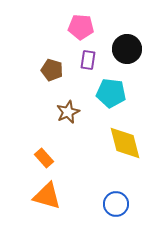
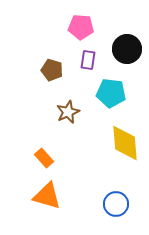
yellow diamond: rotated 9 degrees clockwise
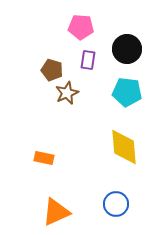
cyan pentagon: moved 16 px right, 1 px up
brown star: moved 1 px left, 19 px up
yellow diamond: moved 1 px left, 4 px down
orange rectangle: rotated 36 degrees counterclockwise
orange triangle: moved 9 px right, 16 px down; rotated 40 degrees counterclockwise
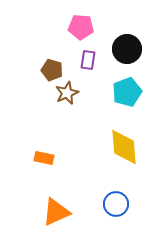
cyan pentagon: rotated 28 degrees counterclockwise
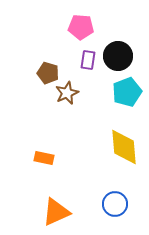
black circle: moved 9 px left, 7 px down
brown pentagon: moved 4 px left, 3 px down
blue circle: moved 1 px left
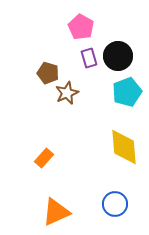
pink pentagon: rotated 25 degrees clockwise
purple rectangle: moved 1 px right, 2 px up; rotated 24 degrees counterclockwise
orange rectangle: rotated 60 degrees counterclockwise
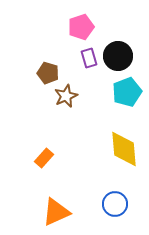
pink pentagon: rotated 25 degrees clockwise
brown star: moved 1 px left, 3 px down
yellow diamond: moved 2 px down
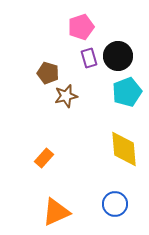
brown star: rotated 10 degrees clockwise
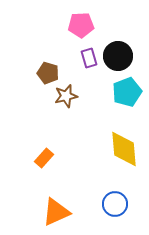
pink pentagon: moved 2 px up; rotated 15 degrees clockwise
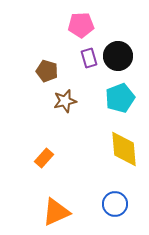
brown pentagon: moved 1 px left, 2 px up
cyan pentagon: moved 7 px left, 6 px down
brown star: moved 1 px left, 5 px down
